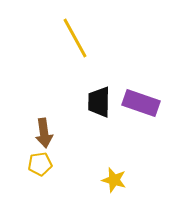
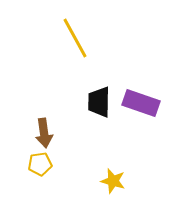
yellow star: moved 1 px left, 1 px down
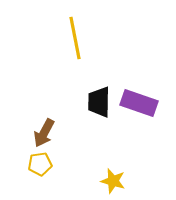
yellow line: rotated 18 degrees clockwise
purple rectangle: moved 2 px left
brown arrow: rotated 36 degrees clockwise
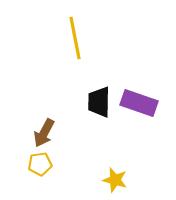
yellow star: moved 2 px right, 1 px up
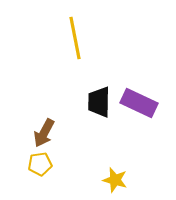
purple rectangle: rotated 6 degrees clockwise
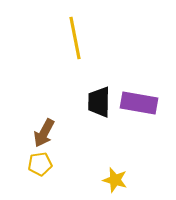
purple rectangle: rotated 15 degrees counterclockwise
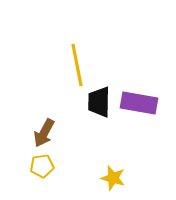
yellow line: moved 2 px right, 27 px down
yellow pentagon: moved 2 px right, 2 px down
yellow star: moved 2 px left, 2 px up
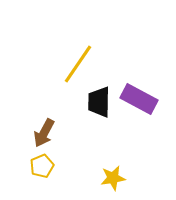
yellow line: moved 1 px right, 1 px up; rotated 45 degrees clockwise
purple rectangle: moved 4 px up; rotated 18 degrees clockwise
yellow pentagon: rotated 15 degrees counterclockwise
yellow star: rotated 25 degrees counterclockwise
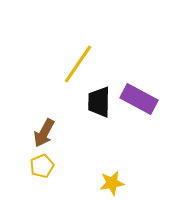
yellow star: moved 1 px left, 5 px down
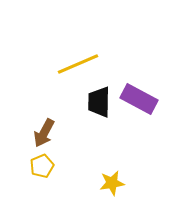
yellow line: rotated 33 degrees clockwise
